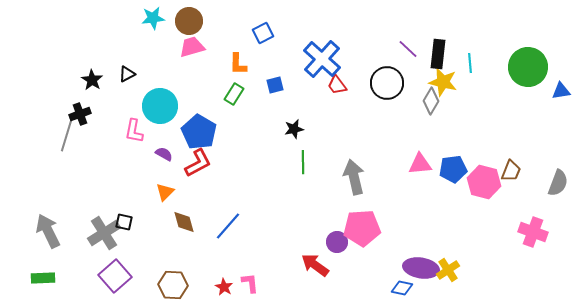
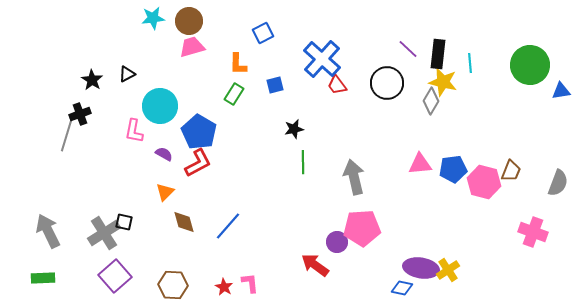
green circle at (528, 67): moved 2 px right, 2 px up
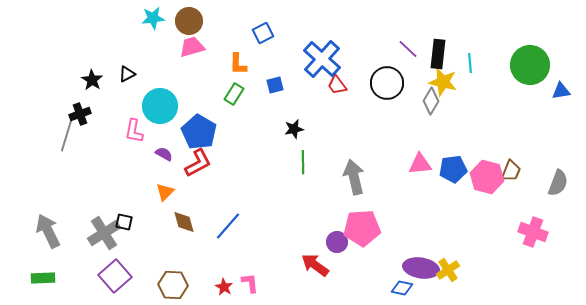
pink hexagon at (484, 182): moved 3 px right, 5 px up
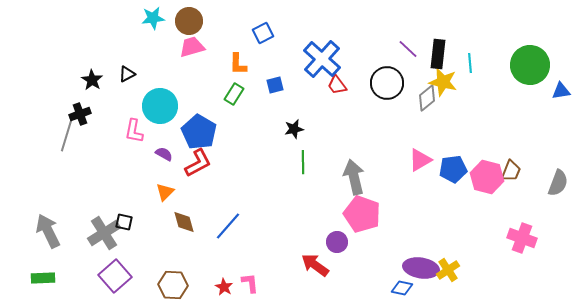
gray diamond at (431, 101): moved 4 px left, 3 px up; rotated 20 degrees clockwise
pink triangle at (420, 164): moved 4 px up; rotated 25 degrees counterclockwise
pink pentagon at (362, 228): moved 14 px up; rotated 24 degrees clockwise
pink cross at (533, 232): moved 11 px left, 6 px down
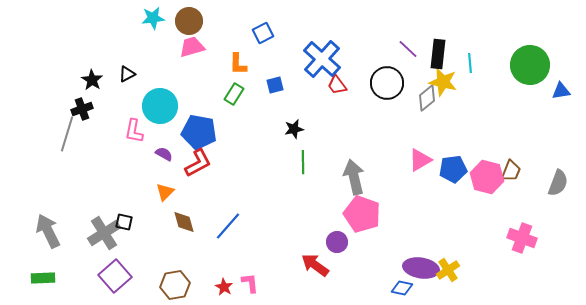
black cross at (80, 114): moved 2 px right, 5 px up
blue pentagon at (199, 132): rotated 20 degrees counterclockwise
brown hexagon at (173, 285): moved 2 px right; rotated 12 degrees counterclockwise
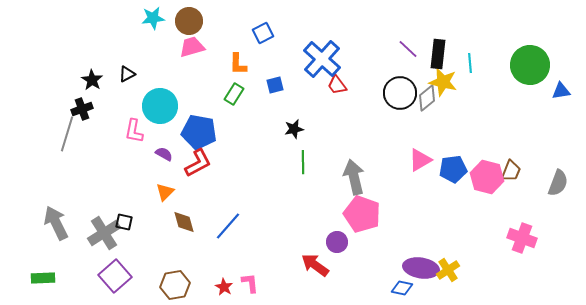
black circle at (387, 83): moved 13 px right, 10 px down
gray arrow at (48, 231): moved 8 px right, 8 px up
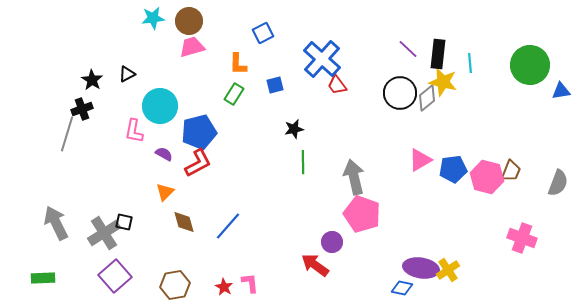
blue pentagon at (199, 132): rotated 24 degrees counterclockwise
purple circle at (337, 242): moved 5 px left
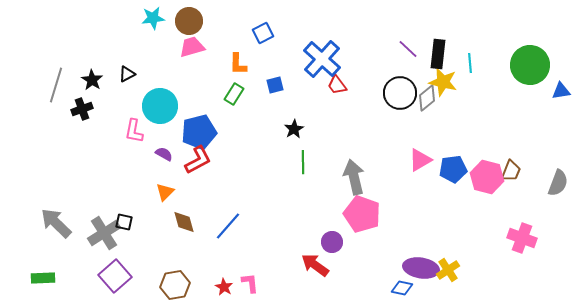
black star at (294, 129): rotated 18 degrees counterclockwise
gray line at (67, 134): moved 11 px left, 49 px up
red L-shape at (198, 163): moved 3 px up
gray arrow at (56, 223): rotated 20 degrees counterclockwise
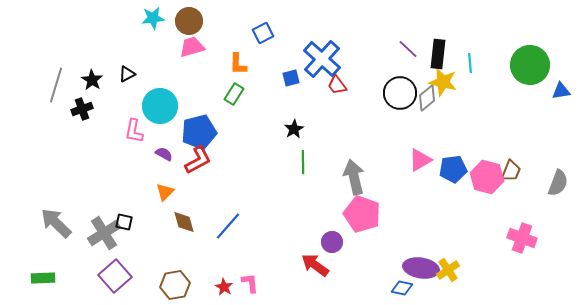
blue square at (275, 85): moved 16 px right, 7 px up
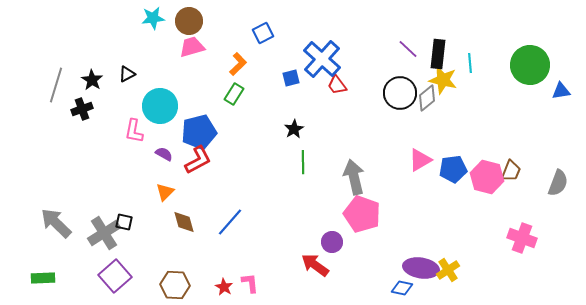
orange L-shape at (238, 64): rotated 135 degrees counterclockwise
yellow star at (443, 82): moved 2 px up
blue line at (228, 226): moved 2 px right, 4 px up
brown hexagon at (175, 285): rotated 12 degrees clockwise
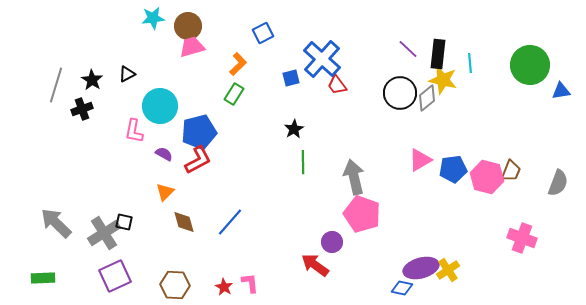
brown circle at (189, 21): moved 1 px left, 5 px down
purple ellipse at (421, 268): rotated 24 degrees counterclockwise
purple square at (115, 276): rotated 16 degrees clockwise
